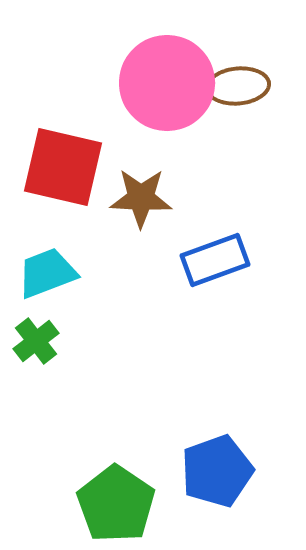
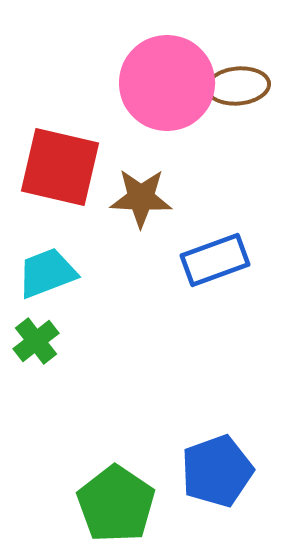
red square: moved 3 px left
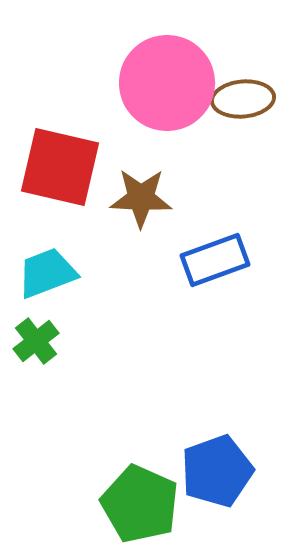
brown ellipse: moved 5 px right, 13 px down
green pentagon: moved 24 px right; rotated 10 degrees counterclockwise
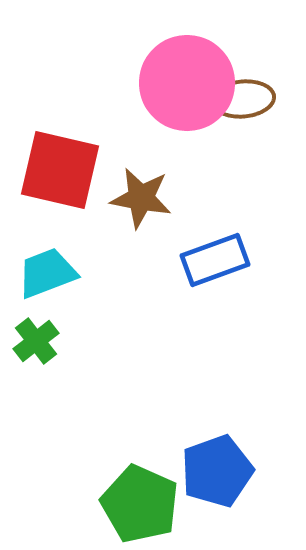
pink circle: moved 20 px right
red square: moved 3 px down
brown star: rotated 8 degrees clockwise
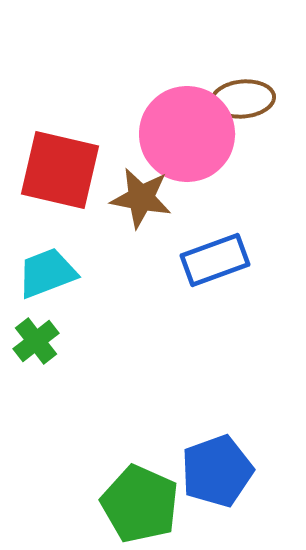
pink circle: moved 51 px down
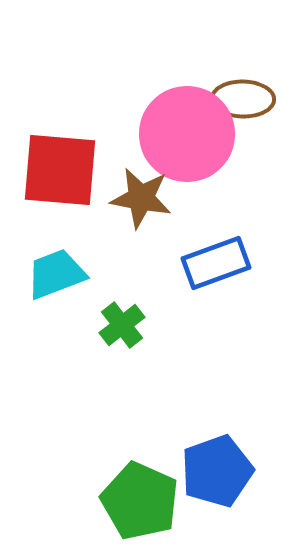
brown ellipse: rotated 6 degrees clockwise
red square: rotated 8 degrees counterclockwise
blue rectangle: moved 1 px right, 3 px down
cyan trapezoid: moved 9 px right, 1 px down
green cross: moved 86 px right, 16 px up
green pentagon: moved 3 px up
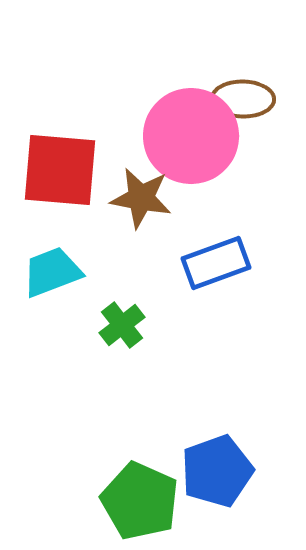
pink circle: moved 4 px right, 2 px down
cyan trapezoid: moved 4 px left, 2 px up
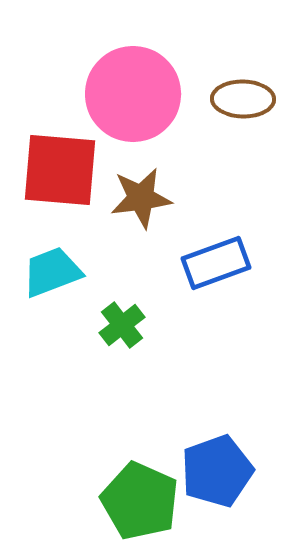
pink circle: moved 58 px left, 42 px up
brown star: rotated 18 degrees counterclockwise
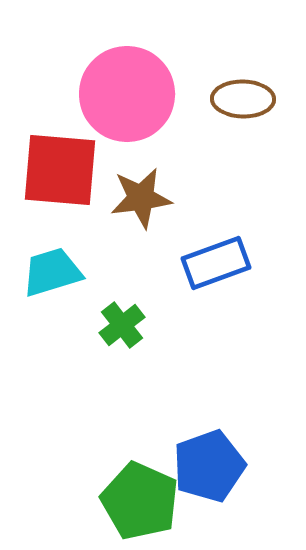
pink circle: moved 6 px left
cyan trapezoid: rotated 4 degrees clockwise
blue pentagon: moved 8 px left, 5 px up
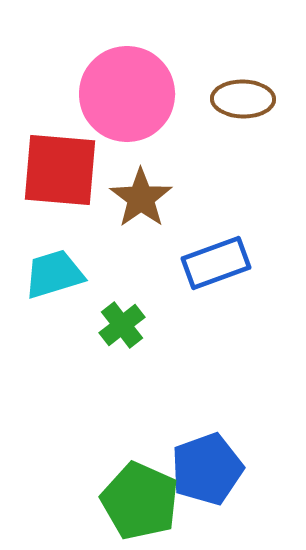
brown star: rotated 28 degrees counterclockwise
cyan trapezoid: moved 2 px right, 2 px down
blue pentagon: moved 2 px left, 3 px down
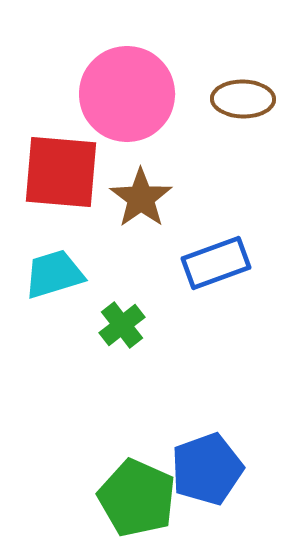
red square: moved 1 px right, 2 px down
green pentagon: moved 3 px left, 3 px up
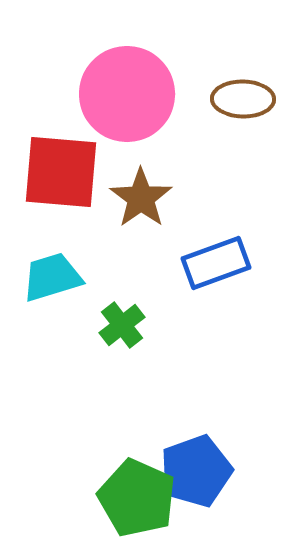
cyan trapezoid: moved 2 px left, 3 px down
blue pentagon: moved 11 px left, 2 px down
